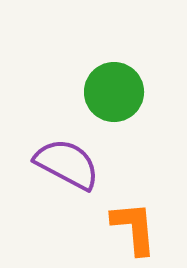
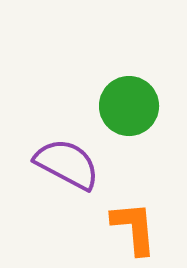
green circle: moved 15 px right, 14 px down
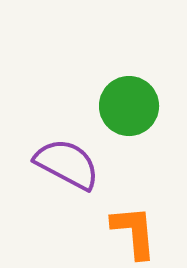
orange L-shape: moved 4 px down
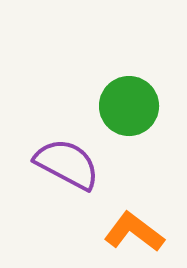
orange L-shape: rotated 48 degrees counterclockwise
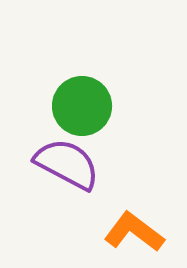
green circle: moved 47 px left
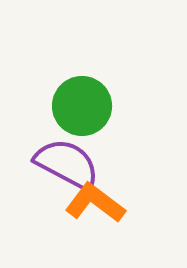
orange L-shape: moved 39 px left, 29 px up
